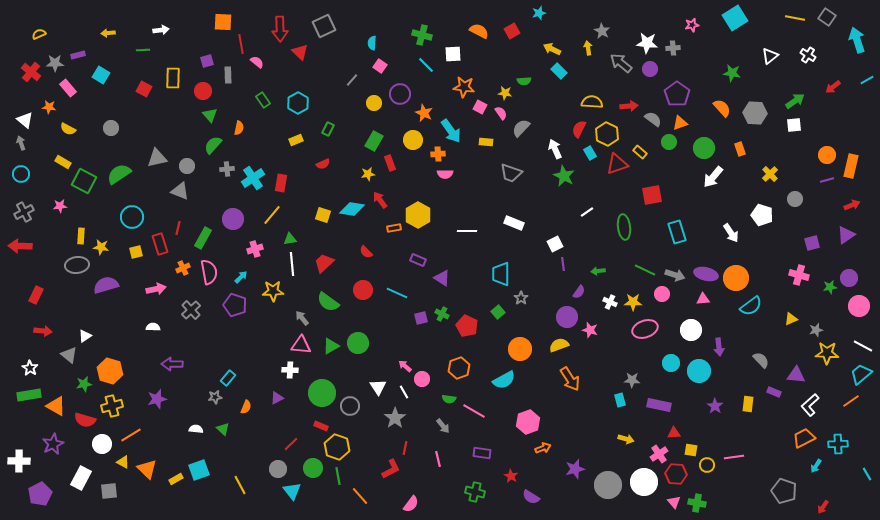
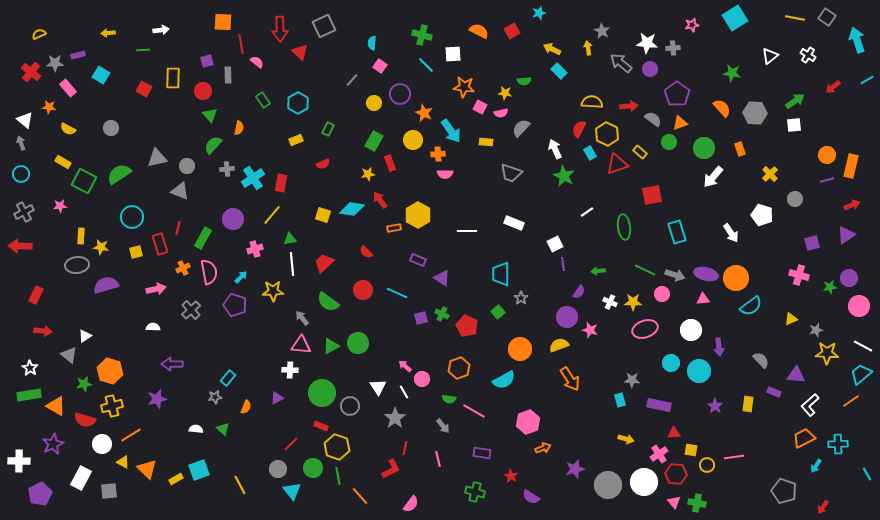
pink semicircle at (501, 113): rotated 112 degrees clockwise
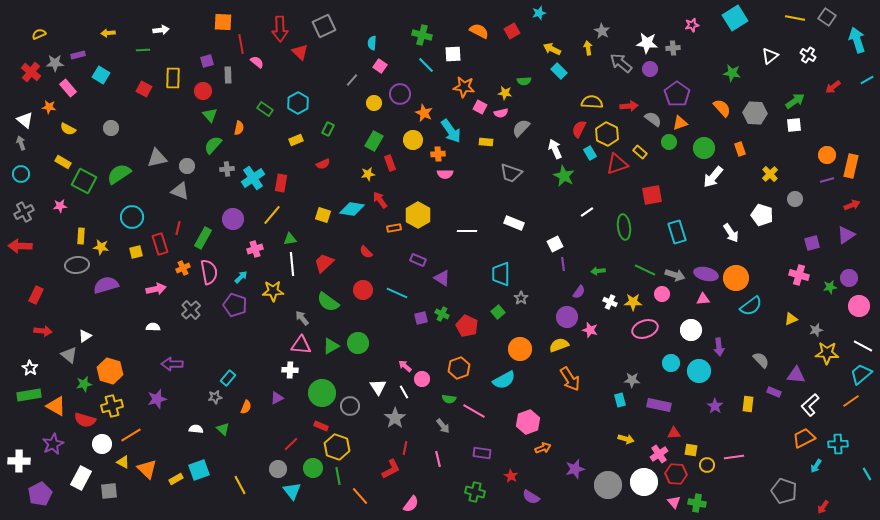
green rectangle at (263, 100): moved 2 px right, 9 px down; rotated 21 degrees counterclockwise
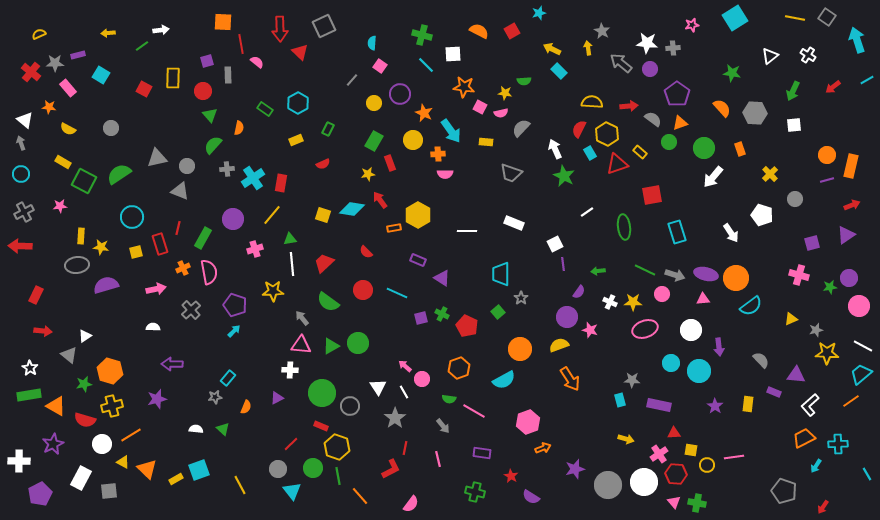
green line at (143, 50): moved 1 px left, 4 px up; rotated 32 degrees counterclockwise
green arrow at (795, 101): moved 2 px left, 10 px up; rotated 150 degrees clockwise
cyan arrow at (241, 277): moved 7 px left, 54 px down
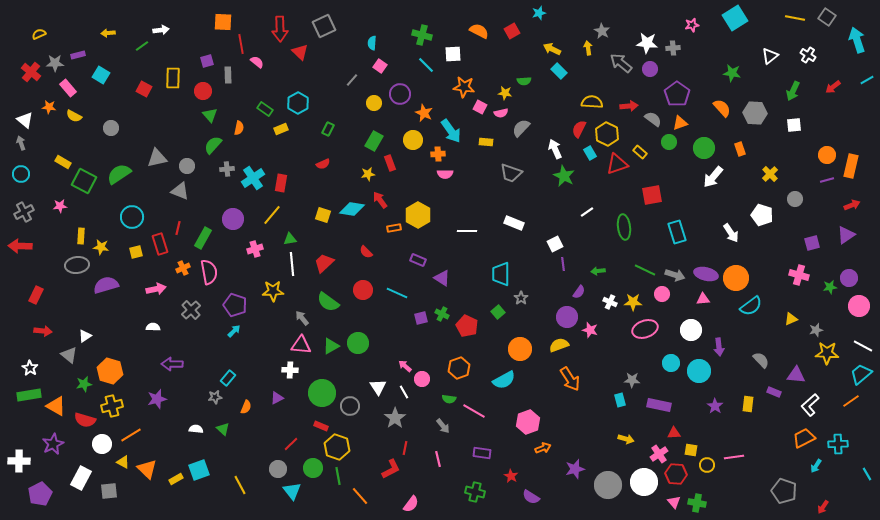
yellow semicircle at (68, 129): moved 6 px right, 13 px up
yellow rectangle at (296, 140): moved 15 px left, 11 px up
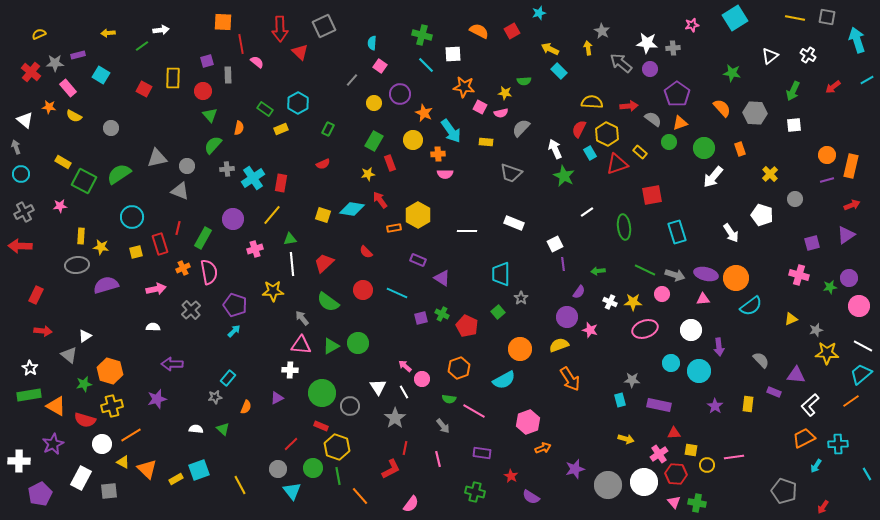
gray square at (827, 17): rotated 24 degrees counterclockwise
yellow arrow at (552, 49): moved 2 px left
gray arrow at (21, 143): moved 5 px left, 4 px down
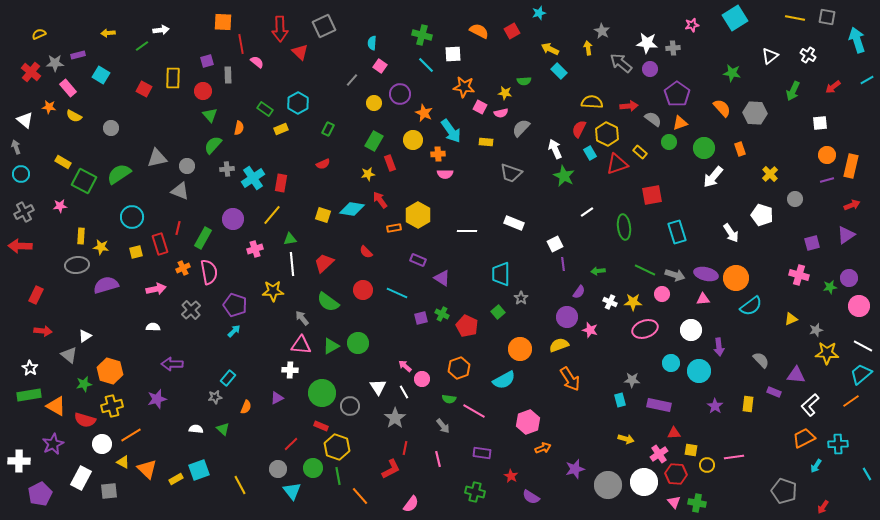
white square at (794, 125): moved 26 px right, 2 px up
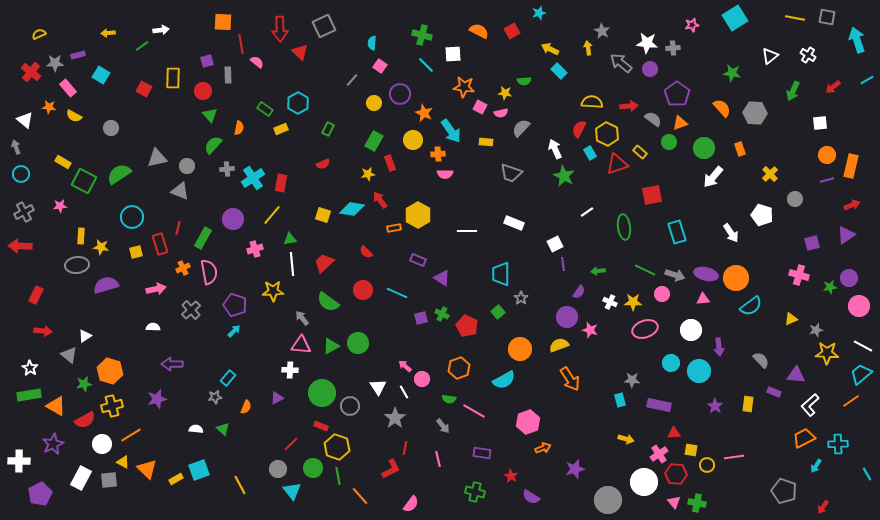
red semicircle at (85, 420): rotated 45 degrees counterclockwise
gray circle at (608, 485): moved 15 px down
gray square at (109, 491): moved 11 px up
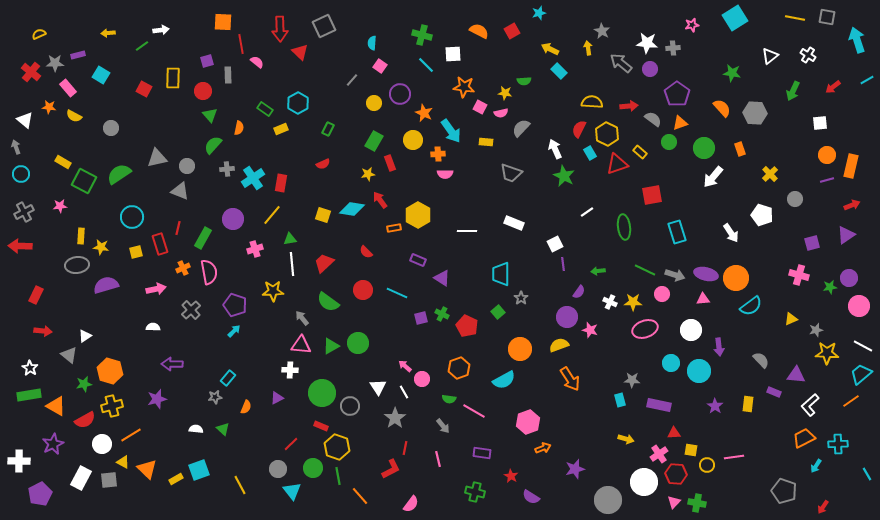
pink triangle at (674, 502): rotated 24 degrees clockwise
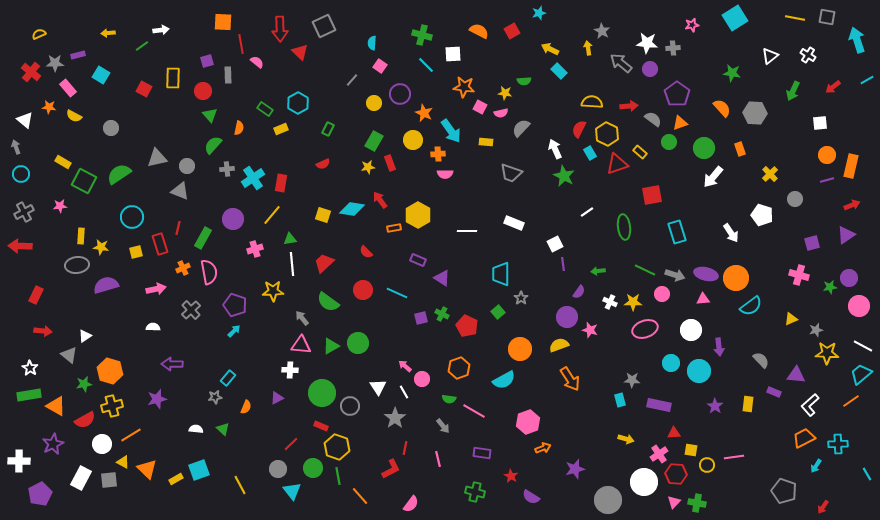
yellow star at (368, 174): moved 7 px up
